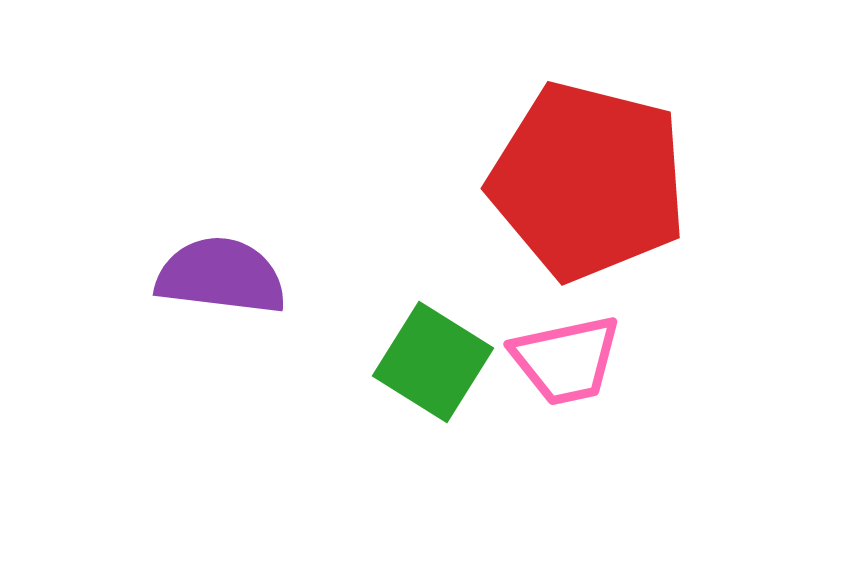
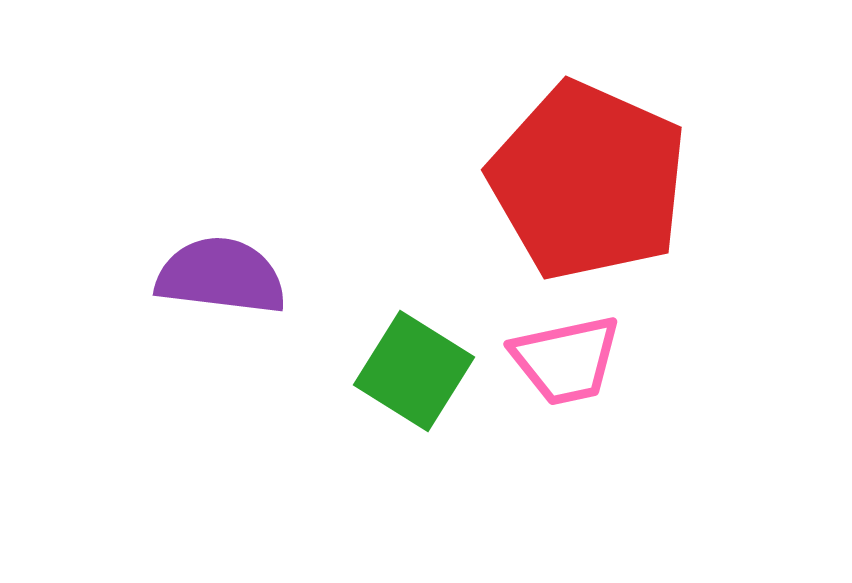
red pentagon: rotated 10 degrees clockwise
green square: moved 19 px left, 9 px down
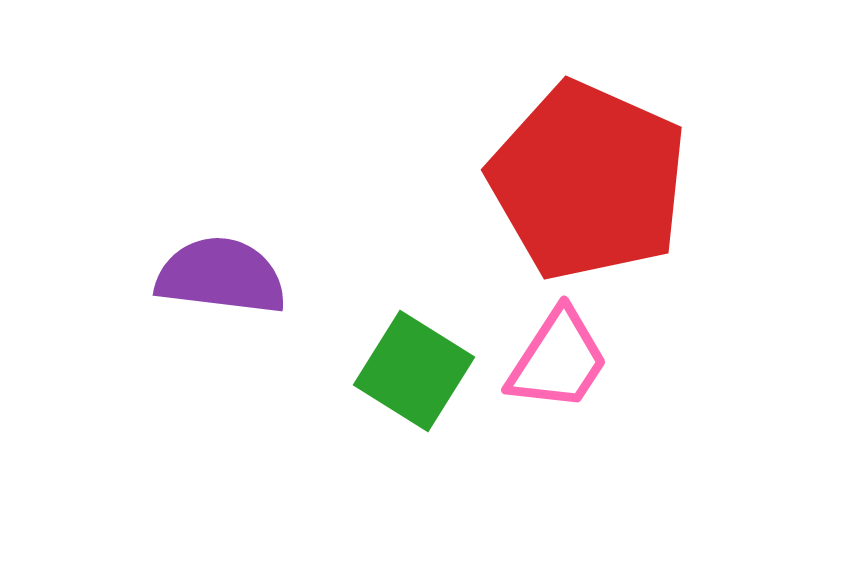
pink trapezoid: moved 8 px left; rotated 45 degrees counterclockwise
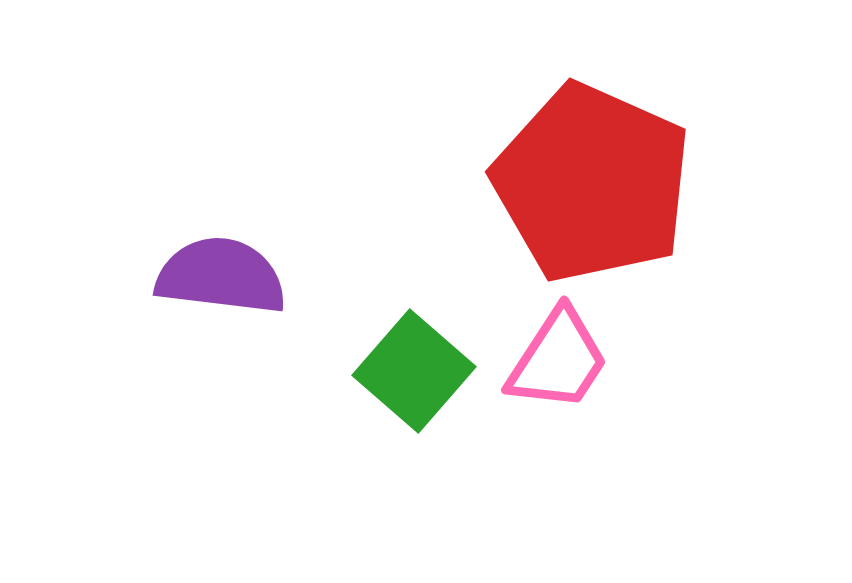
red pentagon: moved 4 px right, 2 px down
green square: rotated 9 degrees clockwise
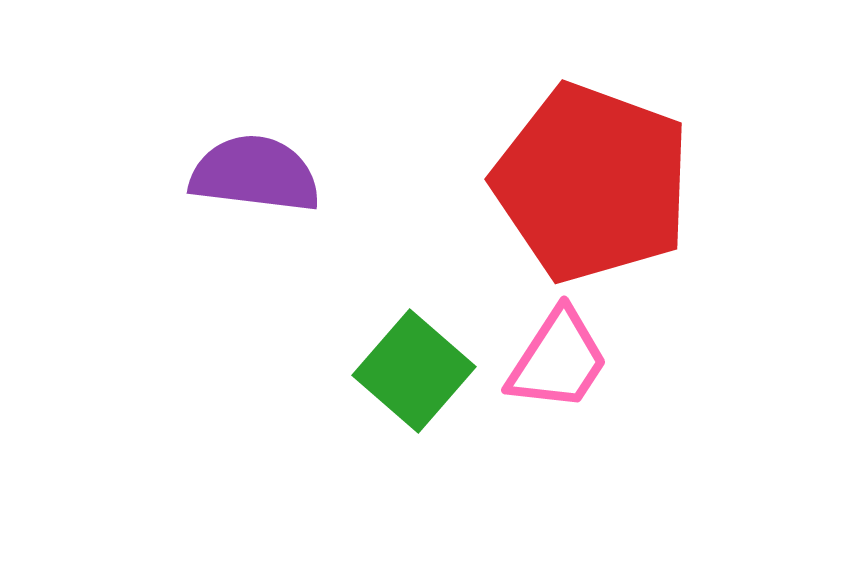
red pentagon: rotated 4 degrees counterclockwise
purple semicircle: moved 34 px right, 102 px up
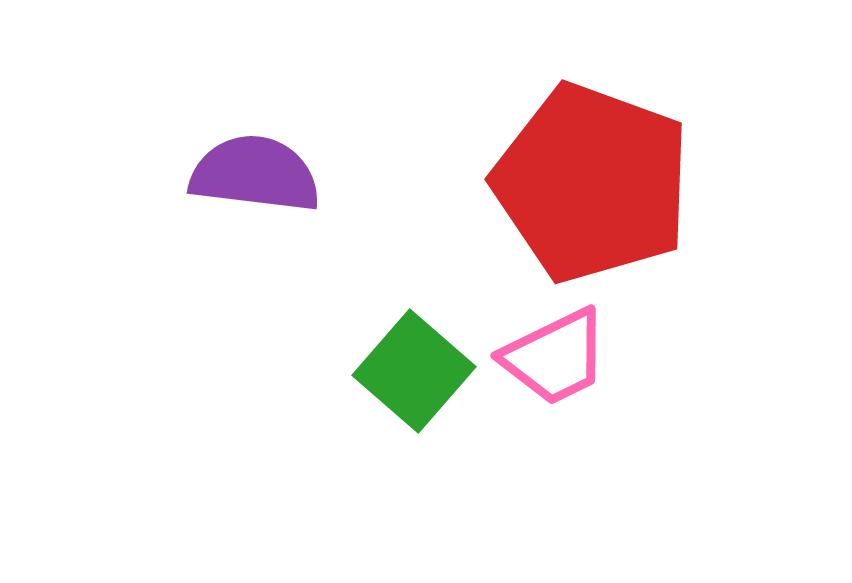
pink trapezoid: moved 3 px left, 3 px up; rotated 31 degrees clockwise
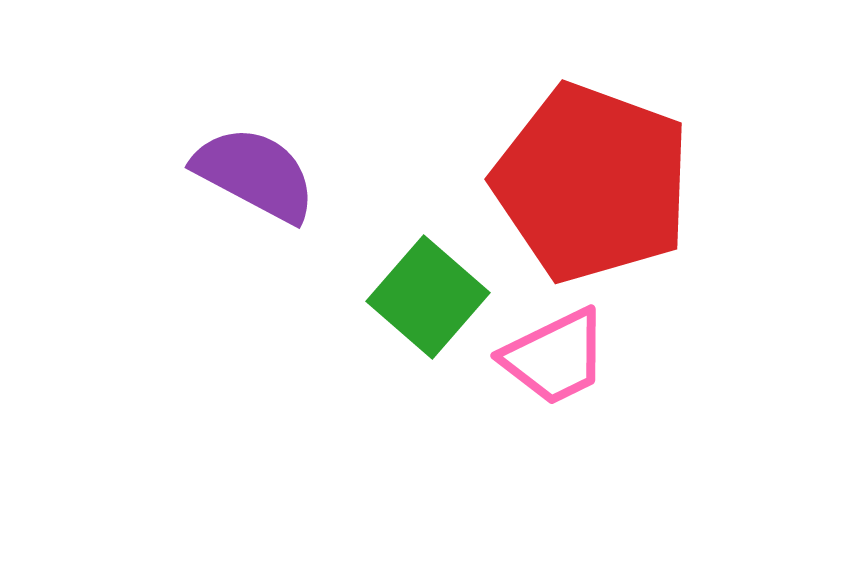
purple semicircle: rotated 21 degrees clockwise
green square: moved 14 px right, 74 px up
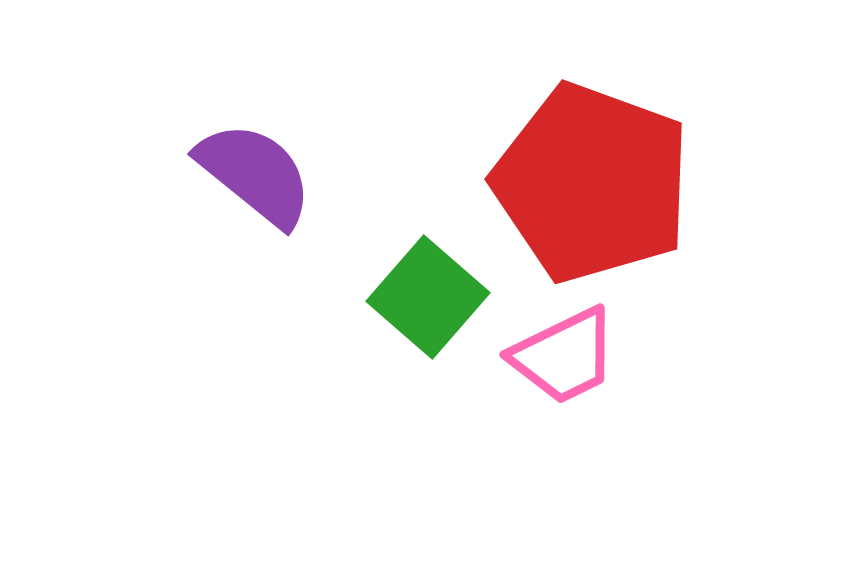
purple semicircle: rotated 11 degrees clockwise
pink trapezoid: moved 9 px right, 1 px up
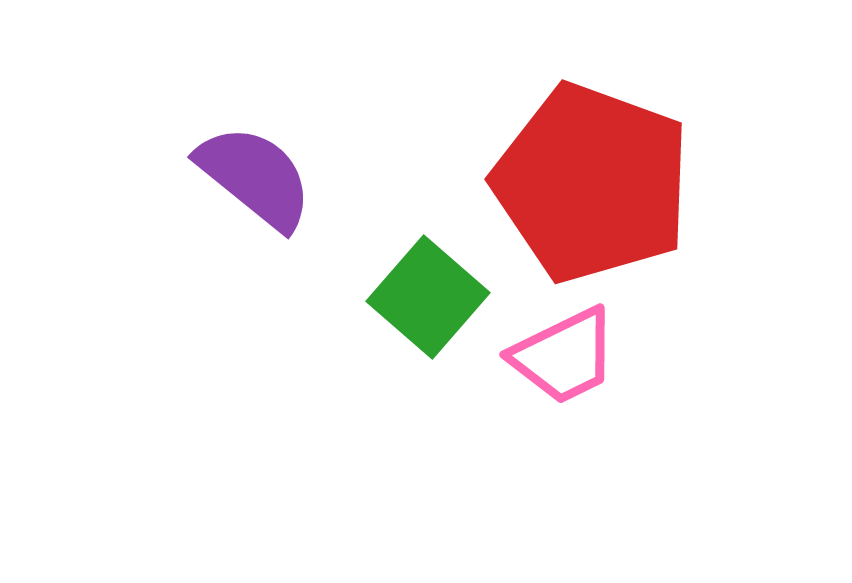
purple semicircle: moved 3 px down
